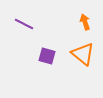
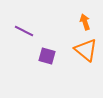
purple line: moved 7 px down
orange triangle: moved 3 px right, 4 px up
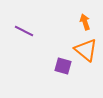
purple square: moved 16 px right, 10 px down
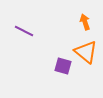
orange triangle: moved 2 px down
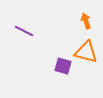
orange arrow: moved 1 px right, 1 px up
orange triangle: rotated 25 degrees counterclockwise
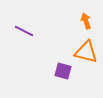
purple square: moved 5 px down
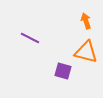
purple line: moved 6 px right, 7 px down
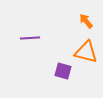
orange arrow: rotated 21 degrees counterclockwise
purple line: rotated 30 degrees counterclockwise
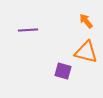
purple line: moved 2 px left, 8 px up
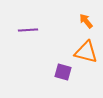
purple square: moved 1 px down
